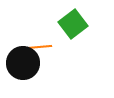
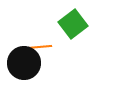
black circle: moved 1 px right
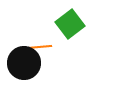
green square: moved 3 px left
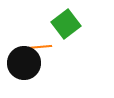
green square: moved 4 px left
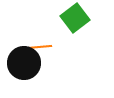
green square: moved 9 px right, 6 px up
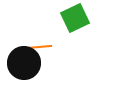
green square: rotated 12 degrees clockwise
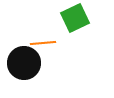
orange line: moved 4 px right, 4 px up
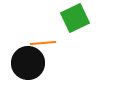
black circle: moved 4 px right
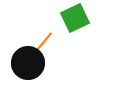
orange line: rotated 45 degrees counterclockwise
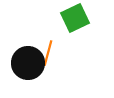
orange line: moved 5 px right, 10 px down; rotated 25 degrees counterclockwise
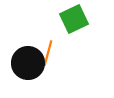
green square: moved 1 px left, 1 px down
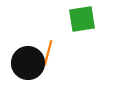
green square: moved 8 px right; rotated 16 degrees clockwise
